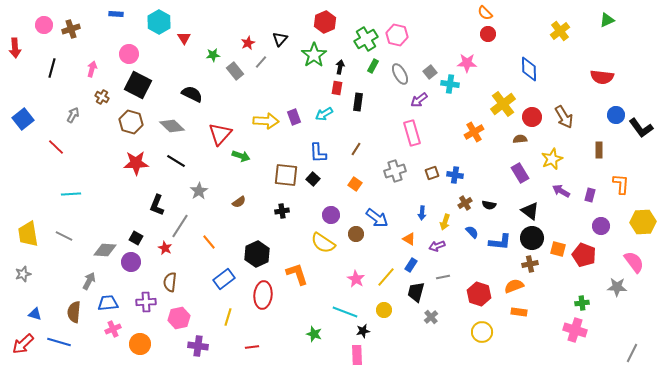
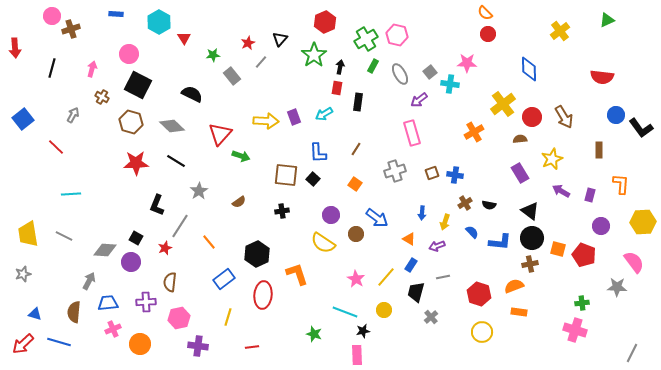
pink circle at (44, 25): moved 8 px right, 9 px up
gray rectangle at (235, 71): moved 3 px left, 5 px down
red star at (165, 248): rotated 24 degrees clockwise
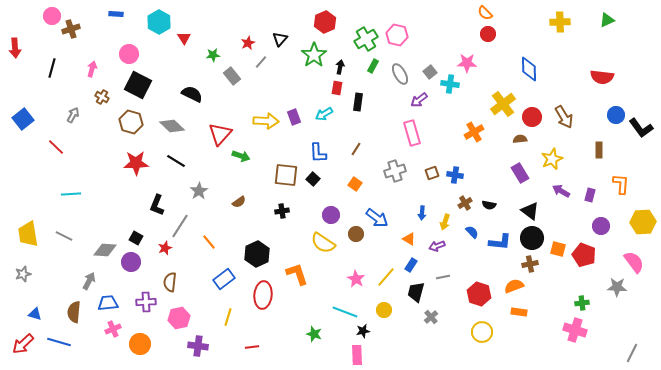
yellow cross at (560, 31): moved 9 px up; rotated 36 degrees clockwise
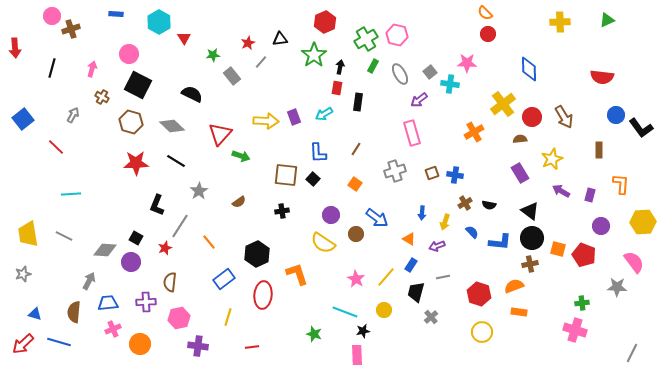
black triangle at (280, 39): rotated 42 degrees clockwise
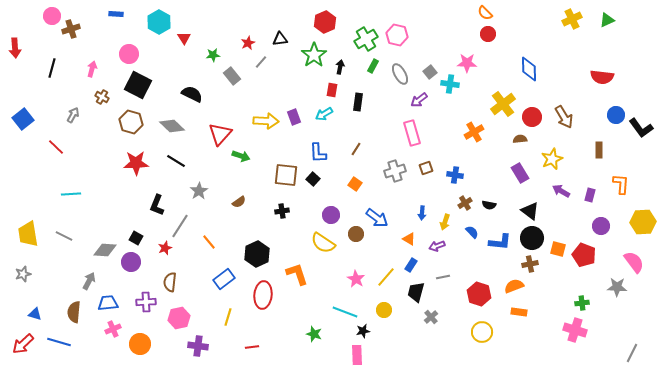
yellow cross at (560, 22): moved 12 px right, 3 px up; rotated 24 degrees counterclockwise
red rectangle at (337, 88): moved 5 px left, 2 px down
brown square at (432, 173): moved 6 px left, 5 px up
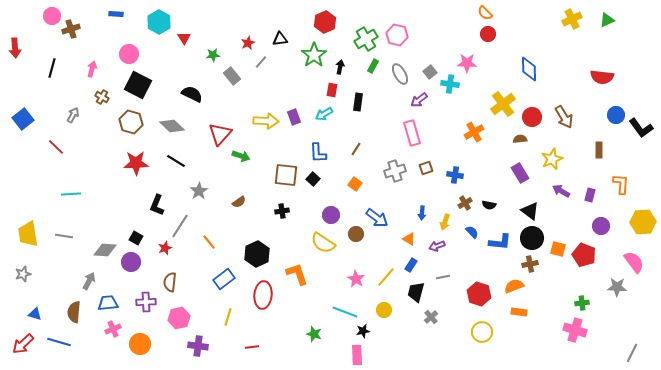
gray line at (64, 236): rotated 18 degrees counterclockwise
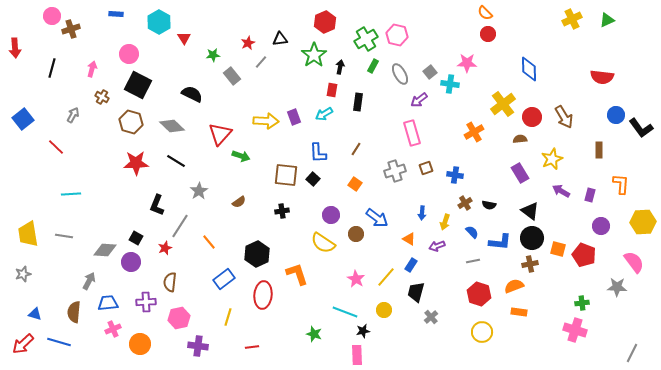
gray line at (443, 277): moved 30 px right, 16 px up
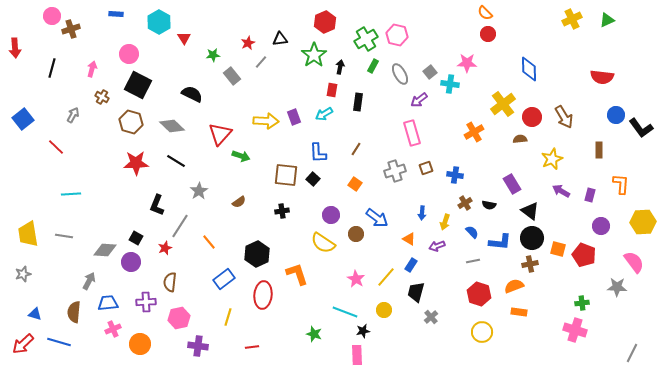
purple rectangle at (520, 173): moved 8 px left, 11 px down
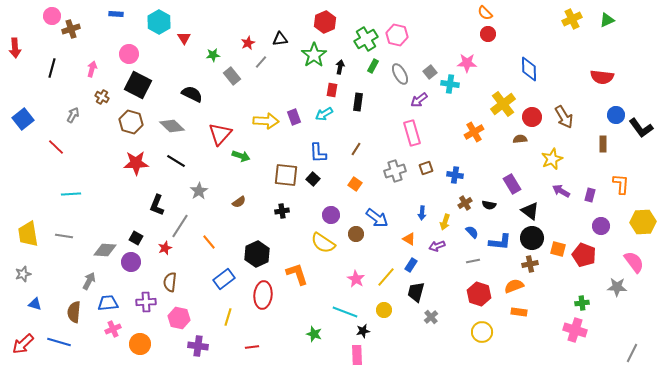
brown rectangle at (599, 150): moved 4 px right, 6 px up
blue triangle at (35, 314): moved 10 px up
pink hexagon at (179, 318): rotated 25 degrees clockwise
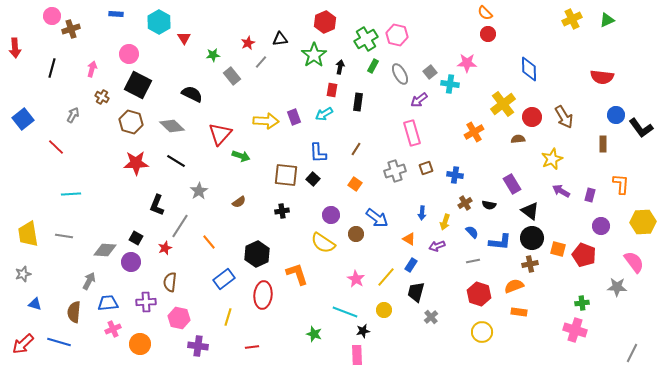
brown semicircle at (520, 139): moved 2 px left
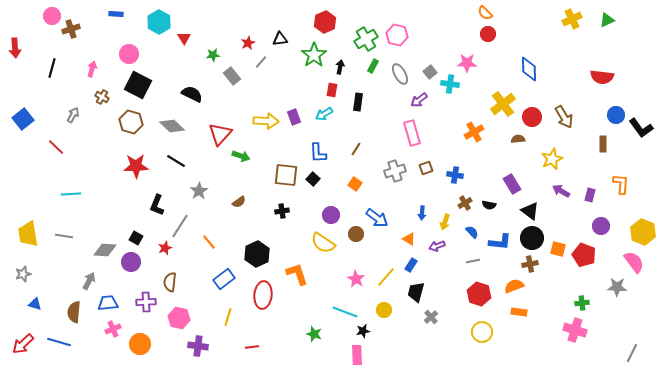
red star at (136, 163): moved 3 px down
yellow hexagon at (643, 222): moved 10 px down; rotated 25 degrees clockwise
